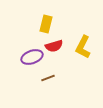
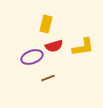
yellow L-shape: rotated 125 degrees counterclockwise
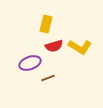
yellow L-shape: moved 3 px left; rotated 40 degrees clockwise
purple ellipse: moved 2 px left, 6 px down
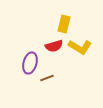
yellow rectangle: moved 18 px right
purple ellipse: rotated 55 degrees counterclockwise
brown line: moved 1 px left
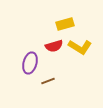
yellow rectangle: moved 1 px right; rotated 60 degrees clockwise
brown line: moved 1 px right, 3 px down
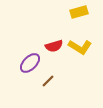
yellow rectangle: moved 14 px right, 12 px up
purple ellipse: rotated 30 degrees clockwise
brown line: rotated 24 degrees counterclockwise
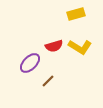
yellow rectangle: moved 3 px left, 2 px down
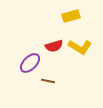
yellow rectangle: moved 5 px left, 2 px down
brown line: rotated 56 degrees clockwise
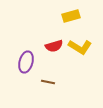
purple ellipse: moved 4 px left, 1 px up; rotated 30 degrees counterclockwise
brown line: moved 1 px down
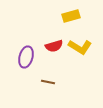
purple ellipse: moved 5 px up
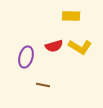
yellow rectangle: rotated 18 degrees clockwise
brown line: moved 5 px left, 3 px down
